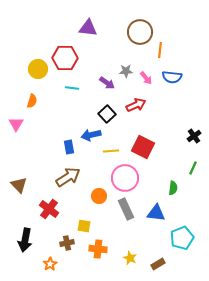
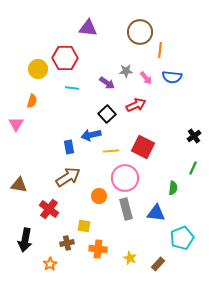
brown triangle: rotated 36 degrees counterclockwise
gray rectangle: rotated 10 degrees clockwise
brown rectangle: rotated 16 degrees counterclockwise
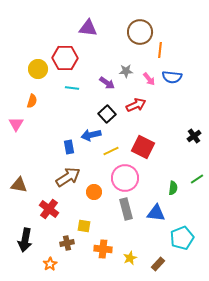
pink arrow: moved 3 px right, 1 px down
yellow line: rotated 21 degrees counterclockwise
green line: moved 4 px right, 11 px down; rotated 32 degrees clockwise
orange circle: moved 5 px left, 4 px up
orange cross: moved 5 px right
yellow star: rotated 24 degrees clockwise
